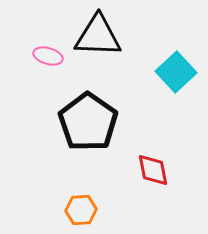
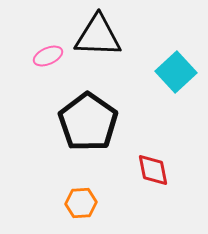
pink ellipse: rotated 40 degrees counterclockwise
orange hexagon: moved 7 px up
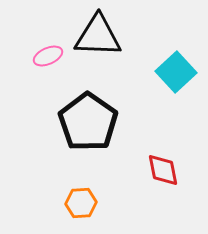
red diamond: moved 10 px right
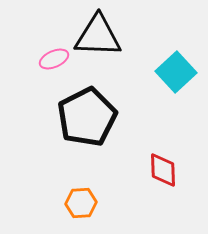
pink ellipse: moved 6 px right, 3 px down
black pentagon: moved 1 px left, 5 px up; rotated 10 degrees clockwise
red diamond: rotated 9 degrees clockwise
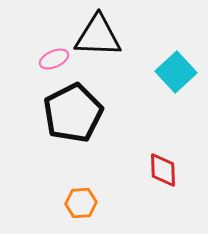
black pentagon: moved 14 px left, 4 px up
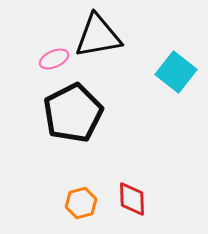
black triangle: rotated 12 degrees counterclockwise
cyan square: rotated 9 degrees counterclockwise
red diamond: moved 31 px left, 29 px down
orange hexagon: rotated 12 degrees counterclockwise
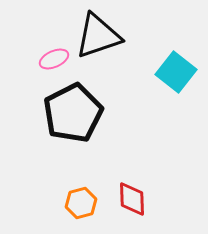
black triangle: rotated 9 degrees counterclockwise
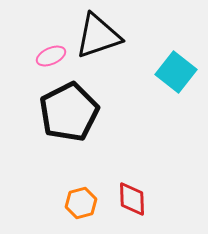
pink ellipse: moved 3 px left, 3 px up
black pentagon: moved 4 px left, 1 px up
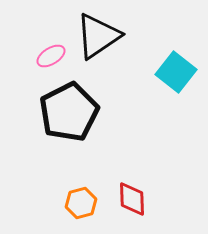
black triangle: rotated 15 degrees counterclockwise
pink ellipse: rotated 8 degrees counterclockwise
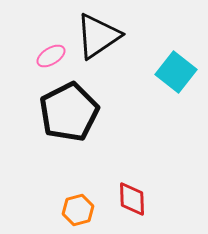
orange hexagon: moved 3 px left, 7 px down
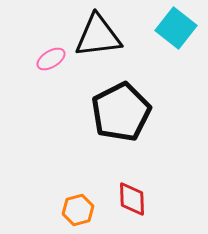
black triangle: rotated 27 degrees clockwise
pink ellipse: moved 3 px down
cyan square: moved 44 px up
black pentagon: moved 52 px right
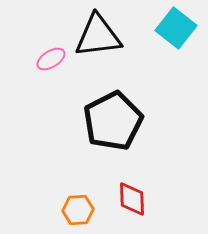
black pentagon: moved 8 px left, 9 px down
orange hexagon: rotated 12 degrees clockwise
